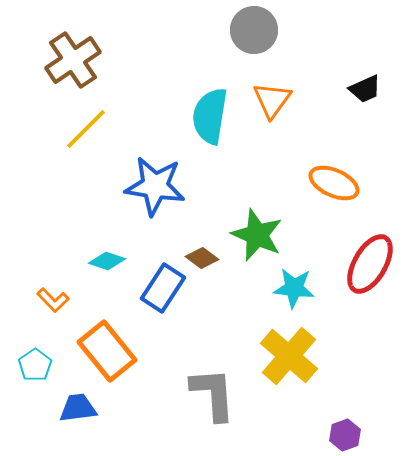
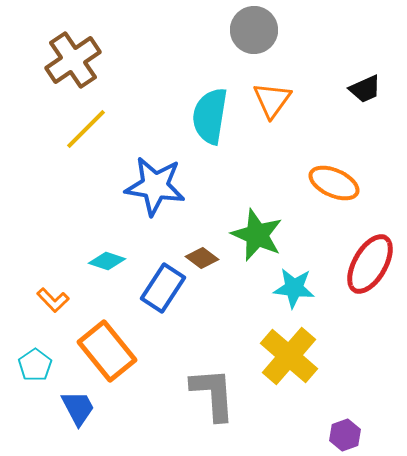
blue trapezoid: rotated 69 degrees clockwise
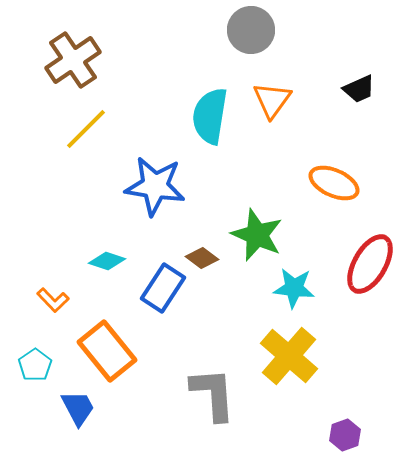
gray circle: moved 3 px left
black trapezoid: moved 6 px left
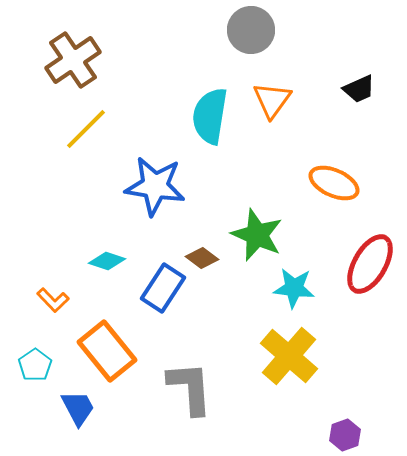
gray L-shape: moved 23 px left, 6 px up
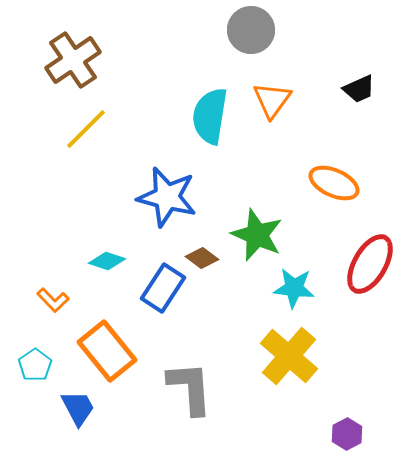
blue star: moved 12 px right, 11 px down; rotated 6 degrees clockwise
purple hexagon: moved 2 px right, 1 px up; rotated 8 degrees counterclockwise
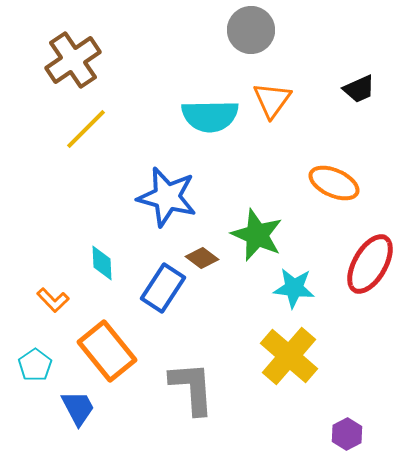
cyan semicircle: rotated 100 degrees counterclockwise
cyan diamond: moved 5 px left, 2 px down; rotated 69 degrees clockwise
gray L-shape: moved 2 px right
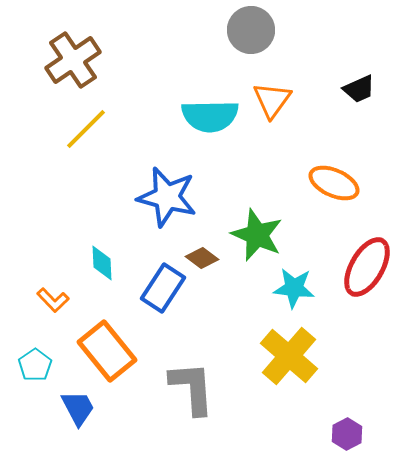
red ellipse: moved 3 px left, 3 px down
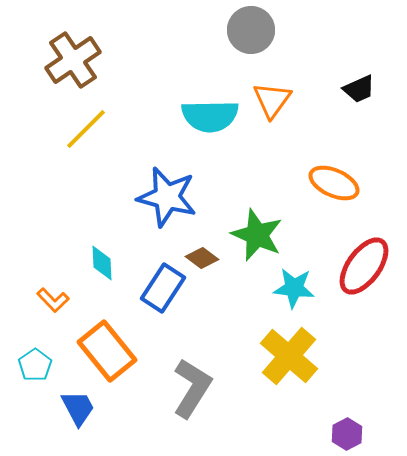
red ellipse: moved 3 px left, 1 px up; rotated 6 degrees clockwise
gray L-shape: rotated 36 degrees clockwise
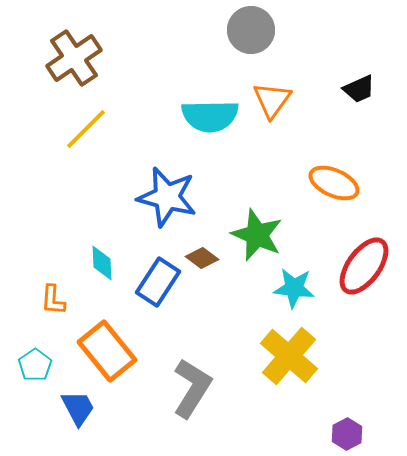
brown cross: moved 1 px right, 2 px up
blue rectangle: moved 5 px left, 6 px up
orange L-shape: rotated 48 degrees clockwise
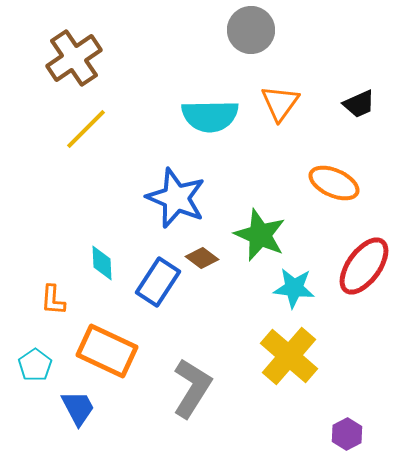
black trapezoid: moved 15 px down
orange triangle: moved 8 px right, 3 px down
blue star: moved 9 px right, 1 px down; rotated 8 degrees clockwise
green star: moved 3 px right
orange rectangle: rotated 26 degrees counterclockwise
